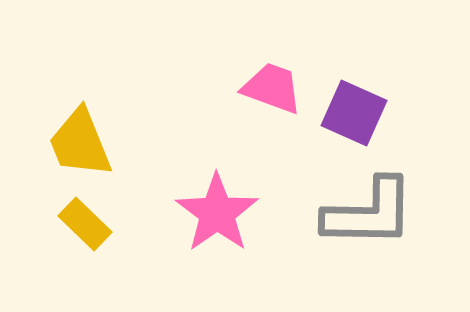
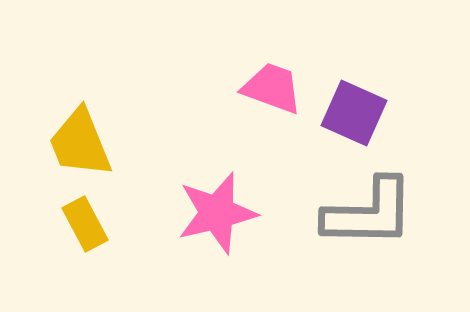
pink star: rotated 22 degrees clockwise
yellow rectangle: rotated 18 degrees clockwise
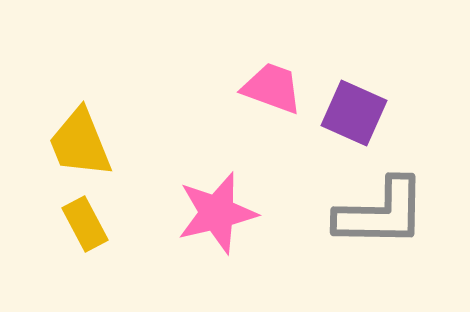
gray L-shape: moved 12 px right
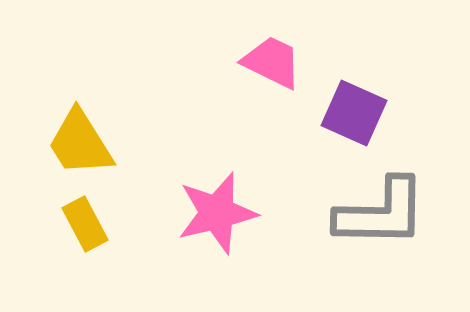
pink trapezoid: moved 26 px up; rotated 6 degrees clockwise
yellow trapezoid: rotated 10 degrees counterclockwise
